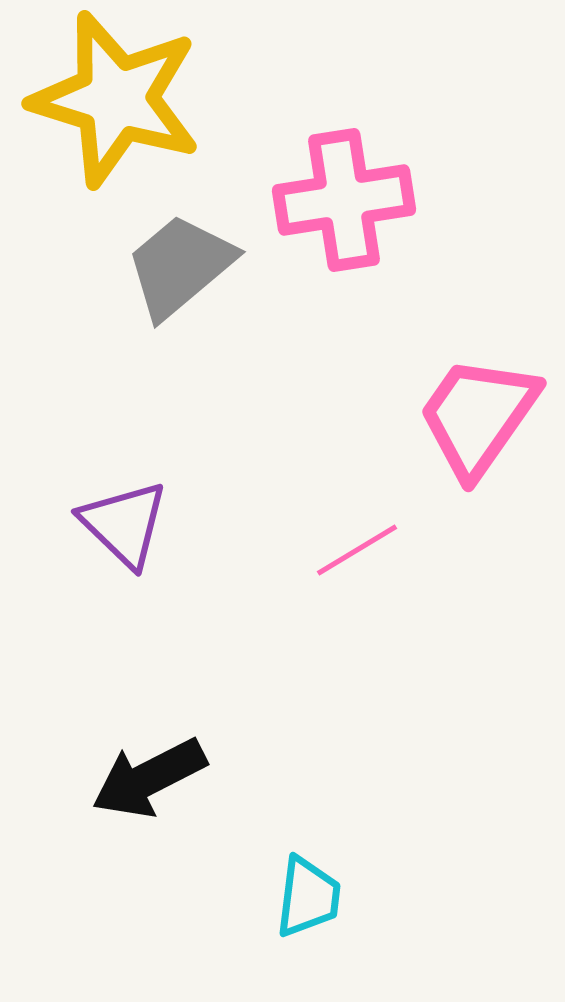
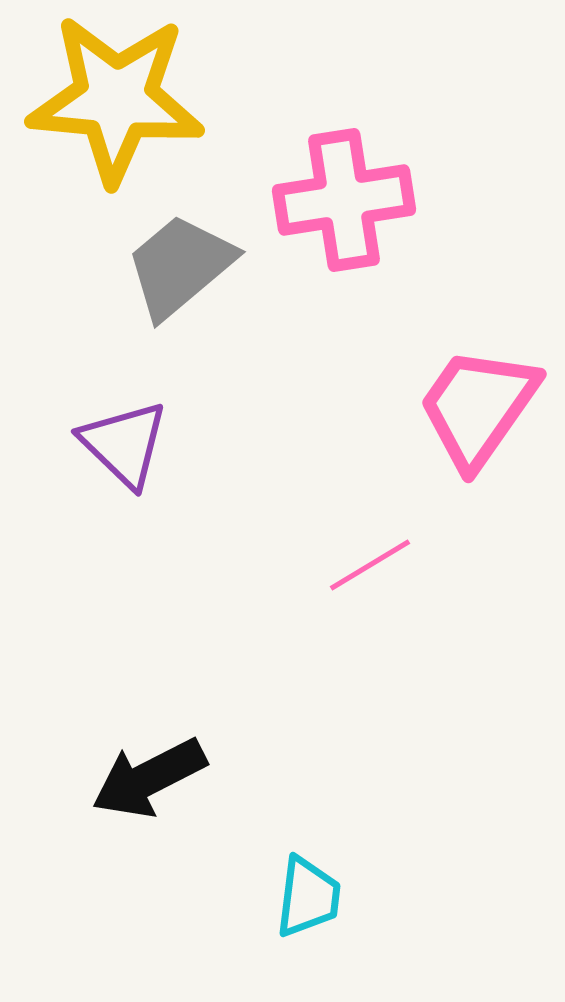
yellow star: rotated 12 degrees counterclockwise
pink trapezoid: moved 9 px up
purple triangle: moved 80 px up
pink line: moved 13 px right, 15 px down
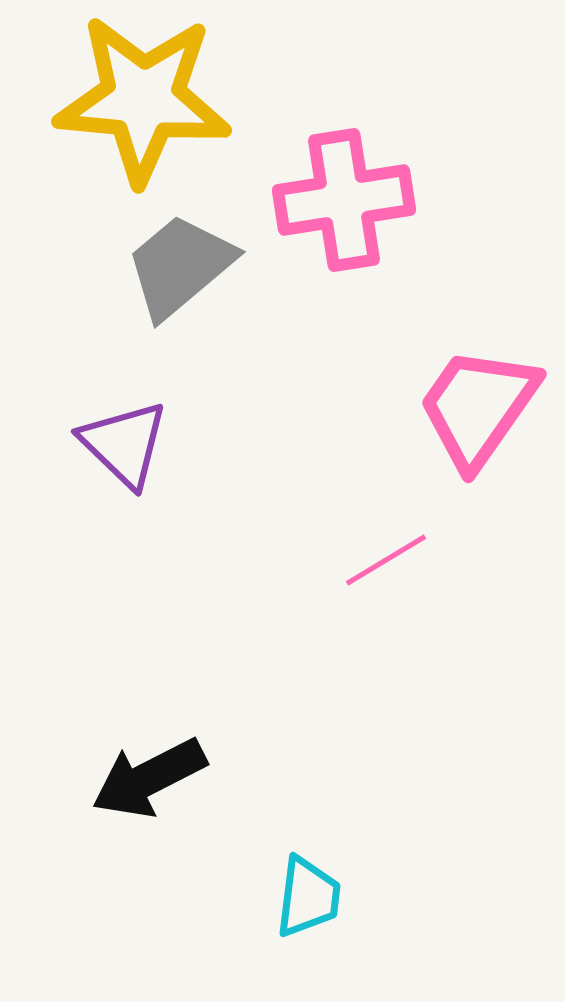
yellow star: moved 27 px right
pink line: moved 16 px right, 5 px up
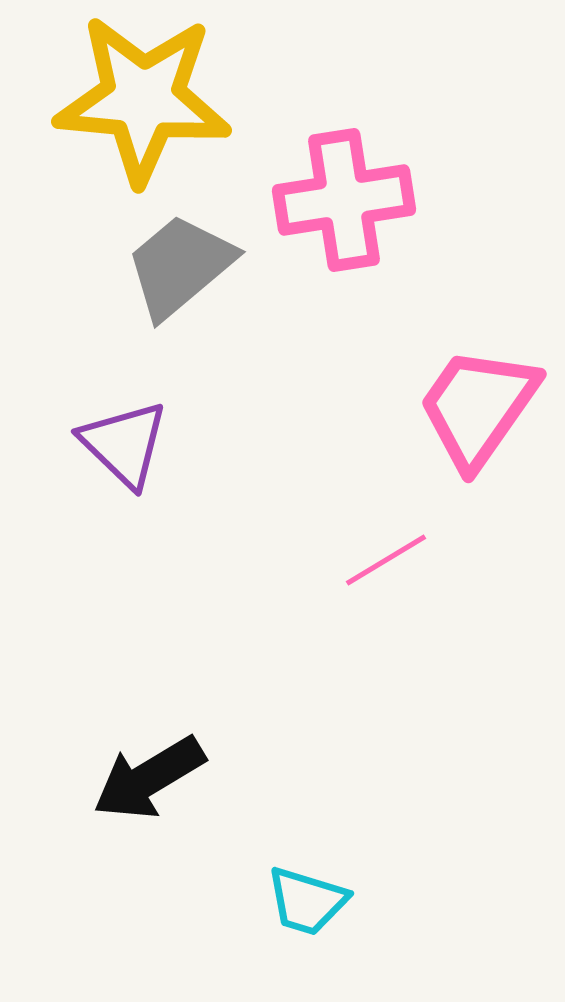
black arrow: rotated 4 degrees counterclockwise
cyan trapezoid: moved 1 px left, 4 px down; rotated 100 degrees clockwise
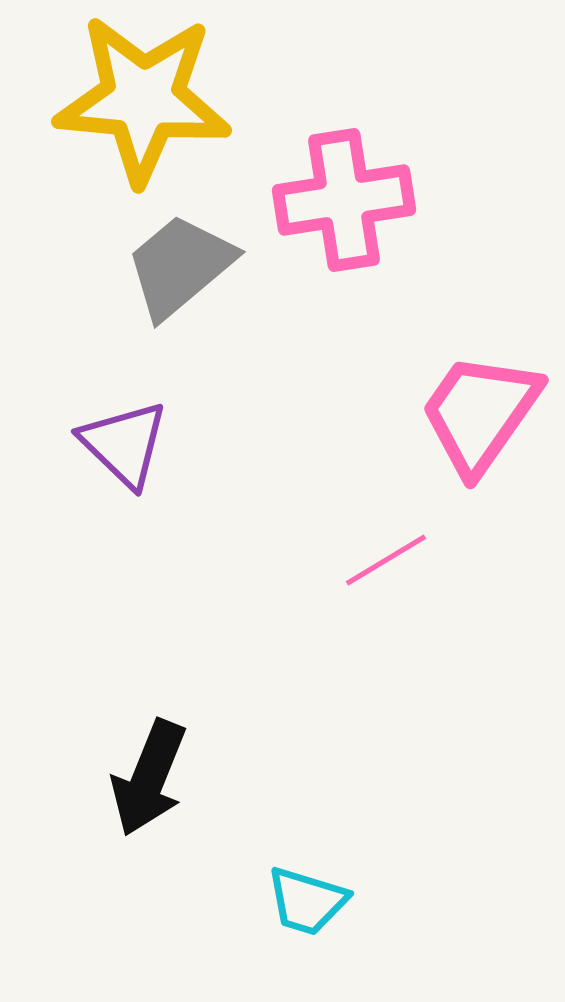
pink trapezoid: moved 2 px right, 6 px down
black arrow: rotated 37 degrees counterclockwise
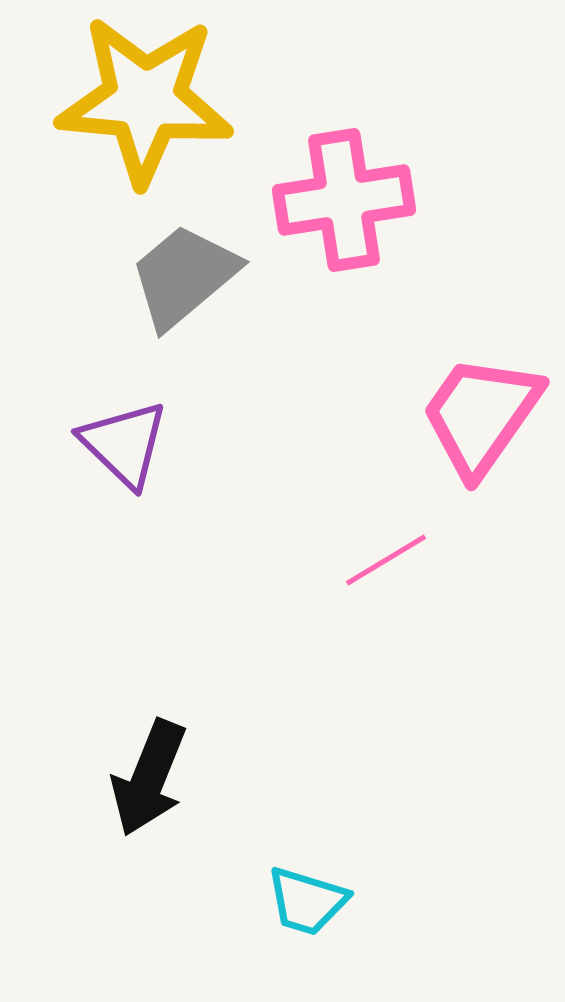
yellow star: moved 2 px right, 1 px down
gray trapezoid: moved 4 px right, 10 px down
pink trapezoid: moved 1 px right, 2 px down
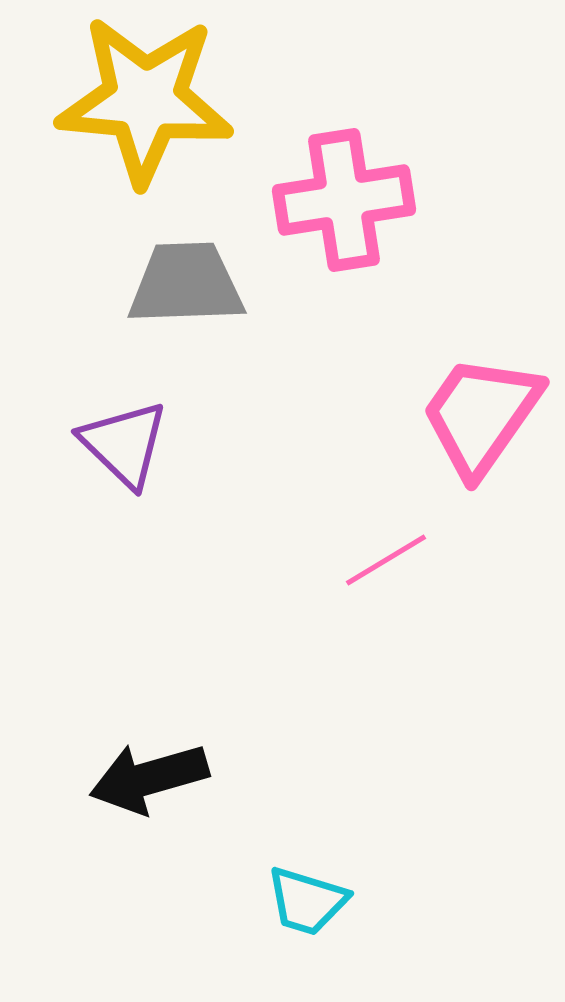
gray trapezoid: moved 2 px right, 8 px down; rotated 38 degrees clockwise
black arrow: rotated 52 degrees clockwise
